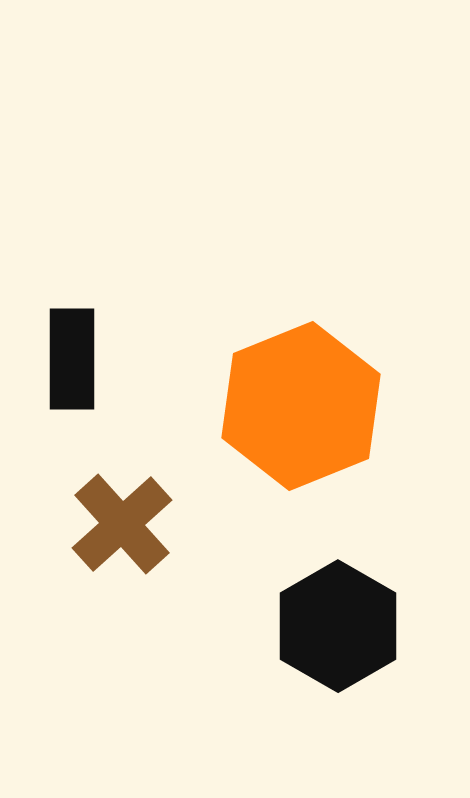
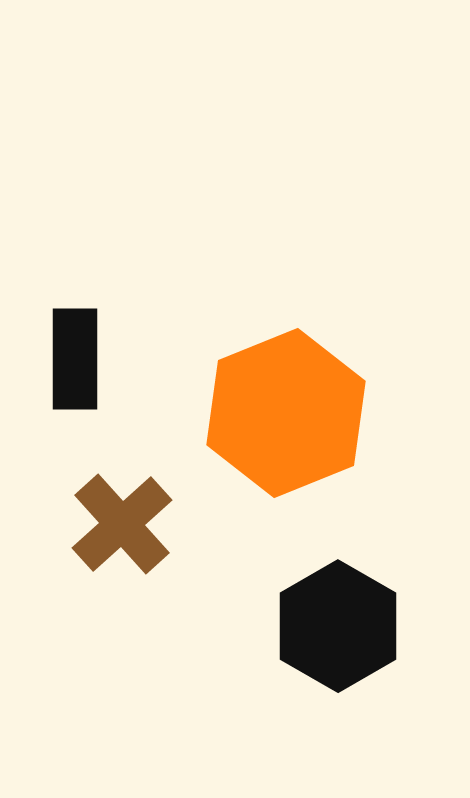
black rectangle: moved 3 px right
orange hexagon: moved 15 px left, 7 px down
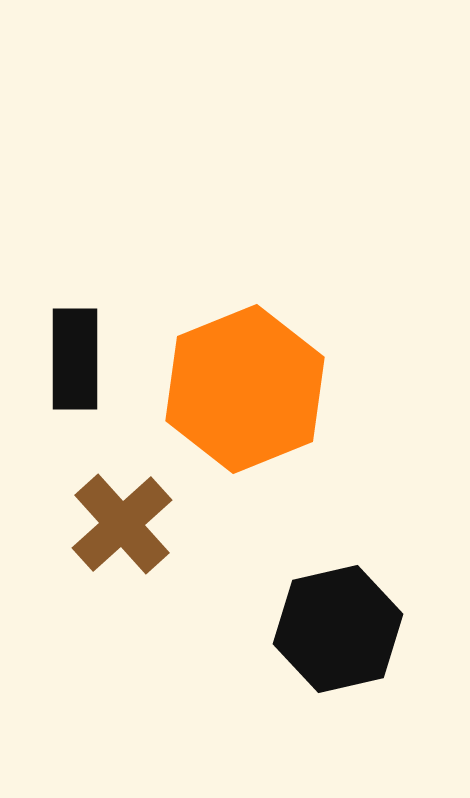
orange hexagon: moved 41 px left, 24 px up
black hexagon: moved 3 px down; rotated 17 degrees clockwise
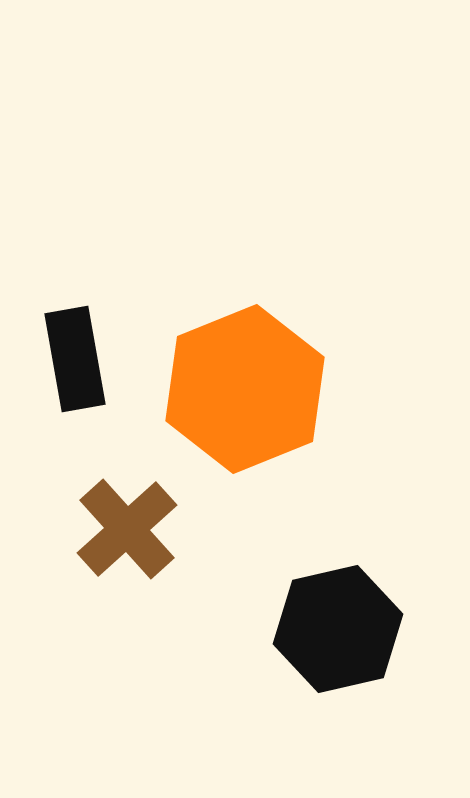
black rectangle: rotated 10 degrees counterclockwise
brown cross: moved 5 px right, 5 px down
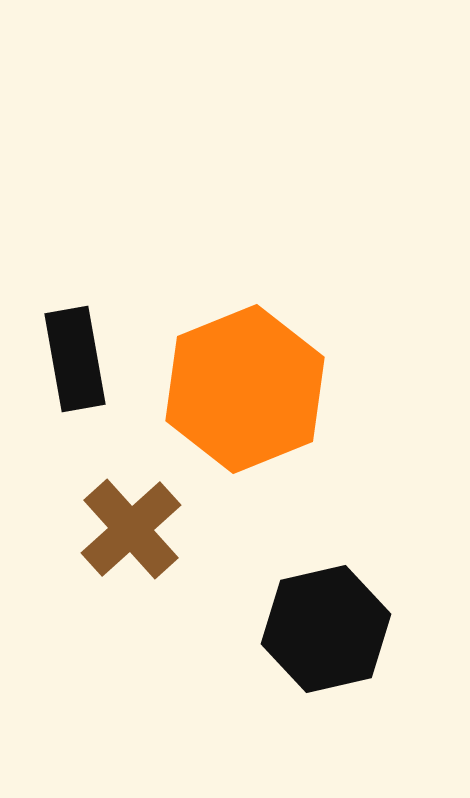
brown cross: moved 4 px right
black hexagon: moved 12 px left
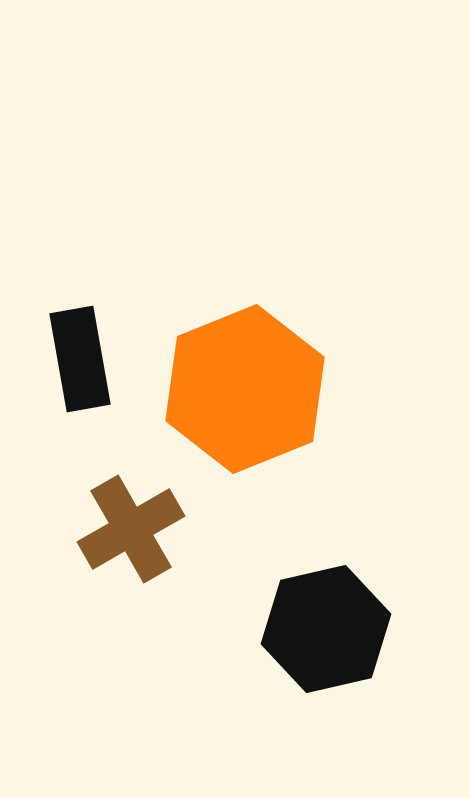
black rectangle: moved 5 px right
brown cross: rotated 12 degrees clockwise
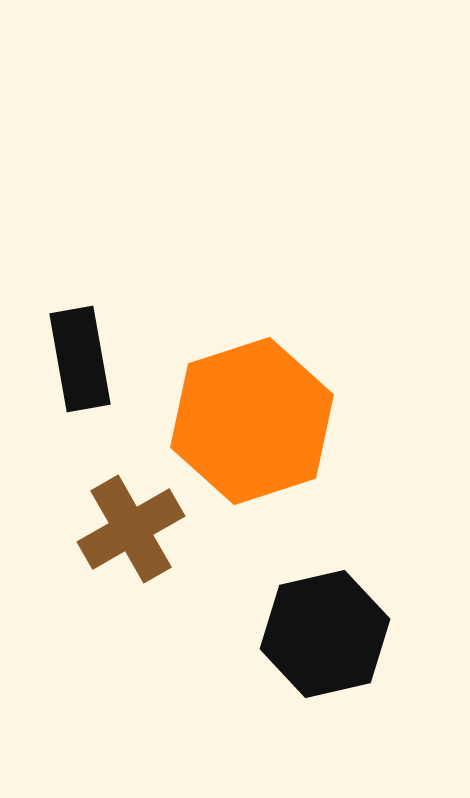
orange hexagon: moved 7 px right, 32 px down; rotated 4 degrees clockwise
black hexagon: moved 1 px left, 5 px down
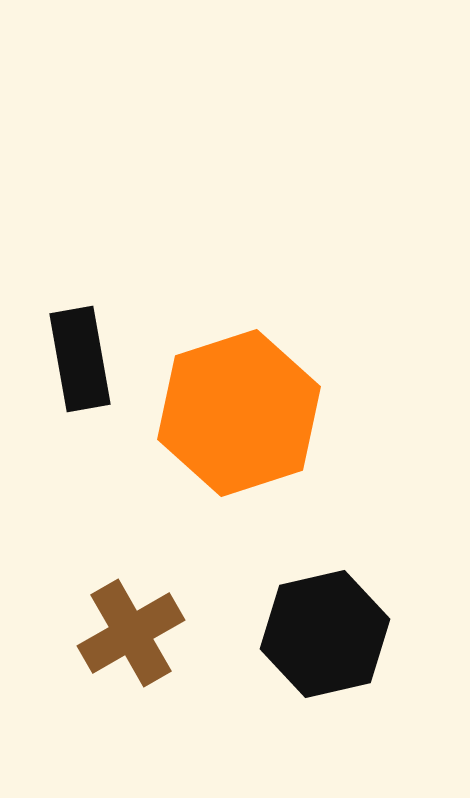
orange hexagon: moved 13 px left, 8 px up
brown cross: moved 104 px down
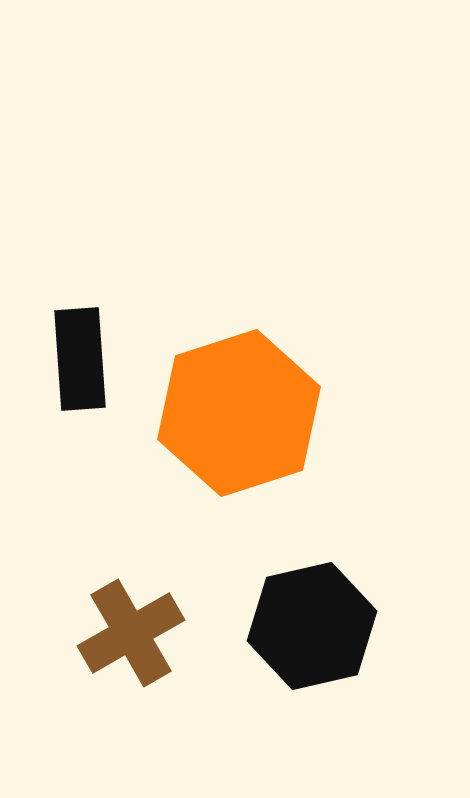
black rectangle: rotated 6 degrees clockwise
black hexagon: moved 13 px left, 8 px up
